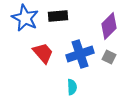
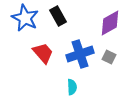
black rectangle: rotated 66 degrees clockwise
purple diamond: moved 1 px right, 3 px up; rotated 16 degrees clockwise
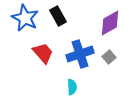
gray square: rotated 24 degrees clockwise
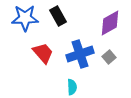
blue star: rotated 28 degrees counterclockwise
